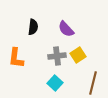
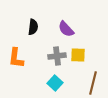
yellow square: rotated 35 degrees clockwise
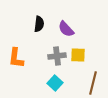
black semicircle: moved 6 px right, 3 px up
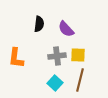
brown line: moved 13 px left, 3 px up
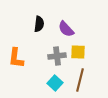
yellow square: moved 3 px up
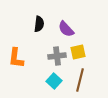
yellow square: rotated 14 degrees counterclockwise
cyan square: moved 1 px left, 2 px up
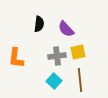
brown line: rotated 20 degrees counterclockwise
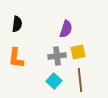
black semicircle: moved 22 px left
purple semicircle: rotated 120 degrees counterclockwise
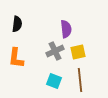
purple semicircle: rotated 24 degrees counterclockwise
gray cross: moved 2 px left, 5 px up; rotated 18 degrees counterclockwise
cyan square: rotated 21 degrees counterclockwise
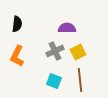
purple semicircle: moved 1 px right, 1 px up; rotated 84 degrees counterclockwise
yellow square: rotated 14 degrees counterclockwise
orange L-shape: moved 1 px right, 2 px up; rotated 20 degrees clockwise
